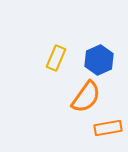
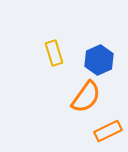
yellow rectangle: moved 2 px left, 5 px up; rotated 40 degrees counterclockwise
orange rectangle: moved 3 px down; rotated 16 degrees counterclockwise
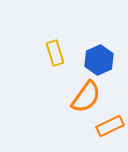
yellow rectangle: moved 1 px right
orange rectangle: moved 2 px right, 5 px up
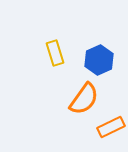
orange semicircle: moved 2 px left, 2 px down
orange rectangle: moved 1 px right, 1 px down
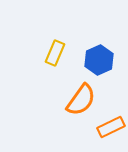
yellow rectangle: rotated 40 degrees clockwise
orange semicircle: moved 3 px left, 1 px down
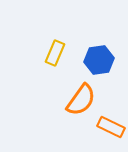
blue hexagon: rotated 16 degrees clockwise
orange rectangle: rotated 52 degrees clockwise
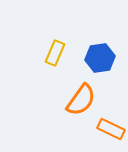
blue hexagon: moved 1 px right, 2 px up
orange rectangle: moved 2 px down
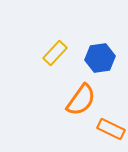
yellow rectangle: rotated 20 degrees clockwise
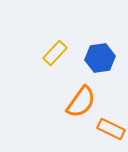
orange semicircle: moved 2 px down
